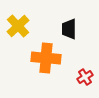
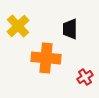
black trapezoid: moved 1 px right
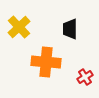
yellow cross: moved 1 px right, 1 px down
orange cross: moved 4 px down
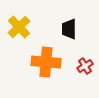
black trapezoid: moved 1 px left
red cross: moved 11 px up
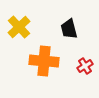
black trapezoid: rotated 15 degrees counterclockwise
orange cross: moved 2 px left, 1 px up
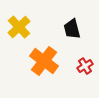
black trapezoid: moved 3 px right
orange cross: rotated 32 degrees clockwise
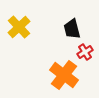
orange cross: moved 20 px right, 14 px down
red cross: moved 14 px up
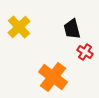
red cross: rotated 28 degrees counterclockwise
orange cross: moved 11 px left, 2 px down
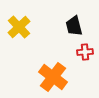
black trapezoid: moved 2 px right, 3 px up
red cross: rotated 35 degrees counterclockwise
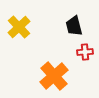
orange cross: moved 1 px right, 1 px up; rotated 12 degrees clockwise
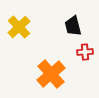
black trapezoid: moved 1 px left
orange cross: moved 3 px left, 2 px up
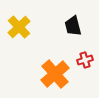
red cross: moved 8 px down; rotated 14 degrees counterclockwise
orange cross: moved 4 px right
